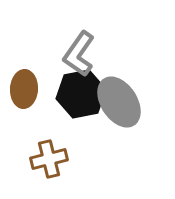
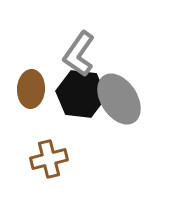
brown ellipse: moved 7 px right
black hexagon: rotated 18 degrees clockwise
gray ellipse: moved 3 px up
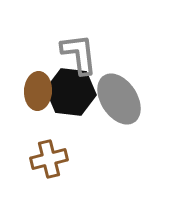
gray L-shape: rotated 138 degrees clockwise
brown ellipse: moved 7 px right, 2 px down
black hexagon: moved 10 px left, 2 px up
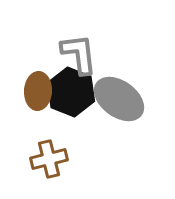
black hexagon: rotated 15 degrees clockwise
gray ellipse: rotated 21 degrees counterclockwise
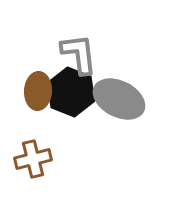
gray ellipse: rotated 9 degrees counterclockwise
brown cross: moved 16 px left
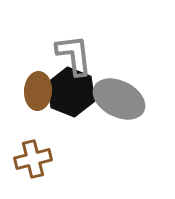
gray L-shape: moved 5 px left, 1 px down
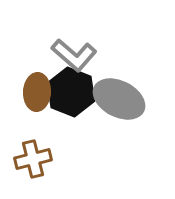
gray L-shape: rotated 138 degrees clockwise
brown ellipse: moved 1 px left, 1 px down
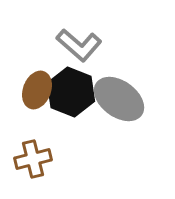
gray L-shape: moved 5 px right, 10 px up
brown ellipse: moved 2 px up; rotated 18 degrees clockwise
gray ellipse: rotated 9 degrees clockwise
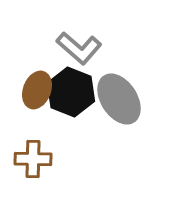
gray L-shape: moved 3 px down
gray ellipse: rotated 21 degrees clockwise
brown cross: rotated 15 degrees clockwise
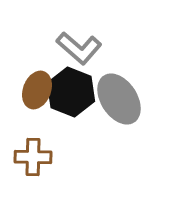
brown cross: moved 2 px up
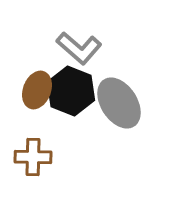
black hexagon: moved 1 px up
gray ellipse: moved 4 px down
